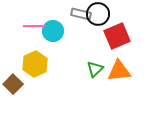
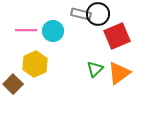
pink line: moved 8 px left, 4 px down
orange triangle: moved 2 px down; rotated 30 degrees counterclockwise
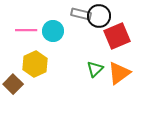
black circle: moved 1 px right, 2 px down
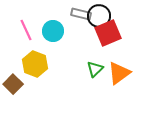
pink line: rotated 65 degrees clockwise
red square: moved 9 px left, 3 px up
yellow hexagon: rotated 15 degrees counterclockwise
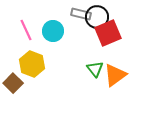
black circle: moved 2 px left, 1 px down
yellow hexagon: moved 3 px left
green triangle: rotated 24 degrees counterclockwise
orange triangle: moved 4 px left, 2 px down
brown square: moved 1 px up
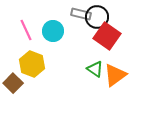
red square: moved 1 px left, 3 px down; rotated 32 degrees counterclockwise
green triangle: rotated 18 degrees counterclockwise
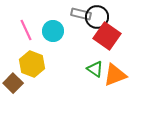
orange triangle: rotated 15 degrees clockwise
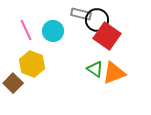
black circle: moved 3 px down
orange triangle: moved 1 px left, 2 px up
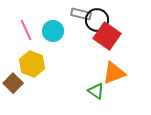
green triangle: moved 1 px right, 22 px down
